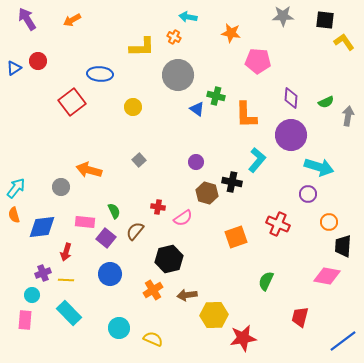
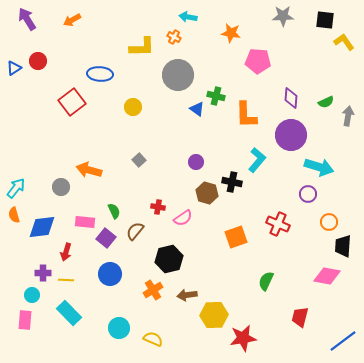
purple cross at (43, 273): rotated 21 degrees clockwise
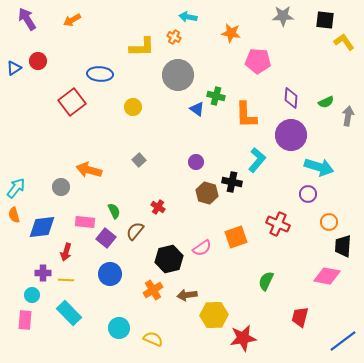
red cross at (158, 207): rotated 24 degrees clockwise
pink semicircle at (183, 218): moved 19 px right, 30 px down
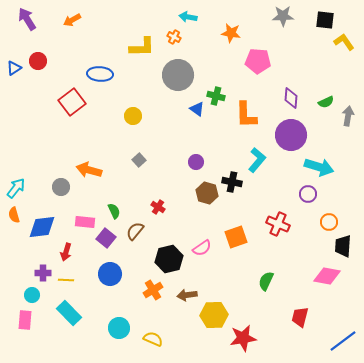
yellow circle at (133, 107): moved 9 px down
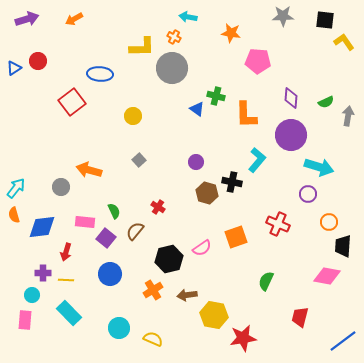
purple arrow at (27, 19): rotated 105 degrees clockwise
orange arrow at (72, 20): moved 2 px right, 1 px up
gray circle at (178, 75): moved 6 px left, 7 px up
yellow hexagon at (214, 315): rotated 12 degrees clockwise
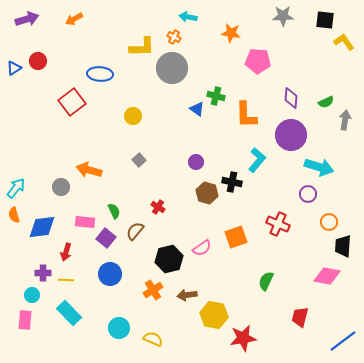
gray arrow at (348, 116): moved 3 px left, 4 px down
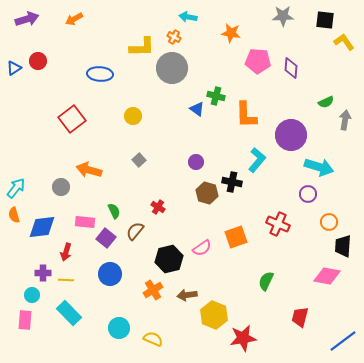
purple diamond at (291, 98): moved 30 px up
red square at (72, 102): moved 17 px down
yellow hexagon at (214, 315): rotated 12 degrees clockwise
